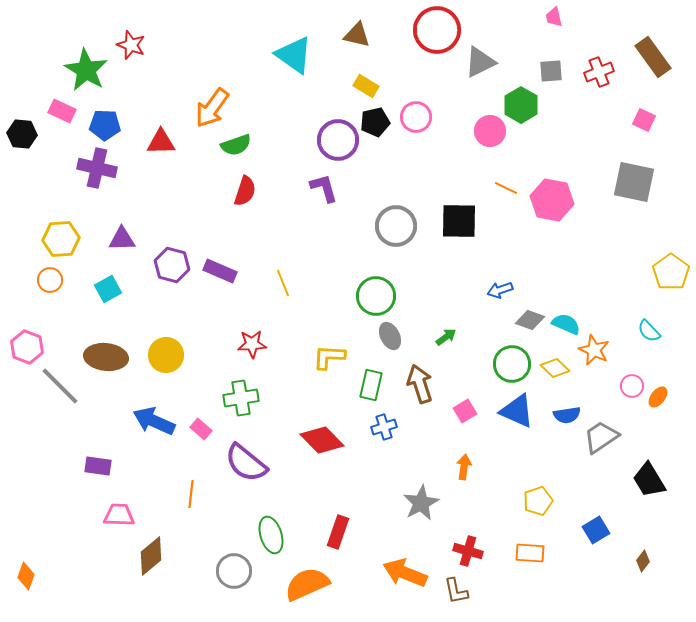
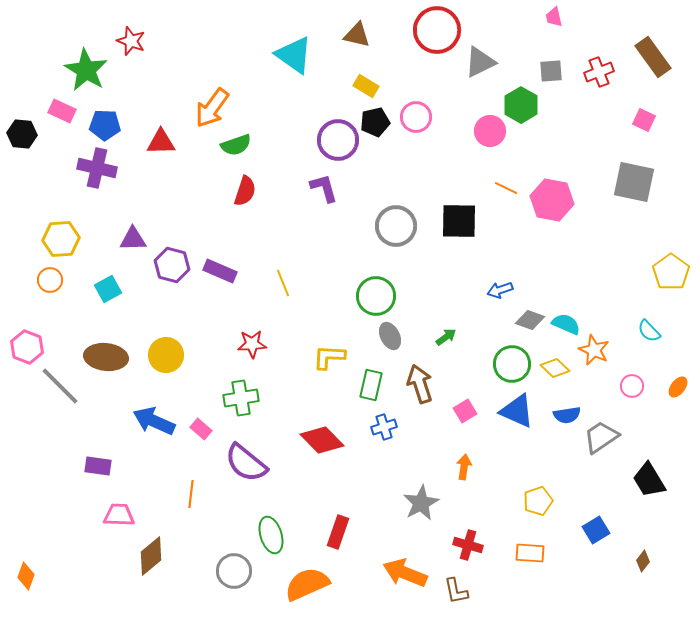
red star at (131, 45): moved 4 px up
purple triangle at (122, 239): moved 11 px right
orange ellipse at (658, 397): moved 20 px right, 10 px up
red cross at (468, 551): moved 6 px up
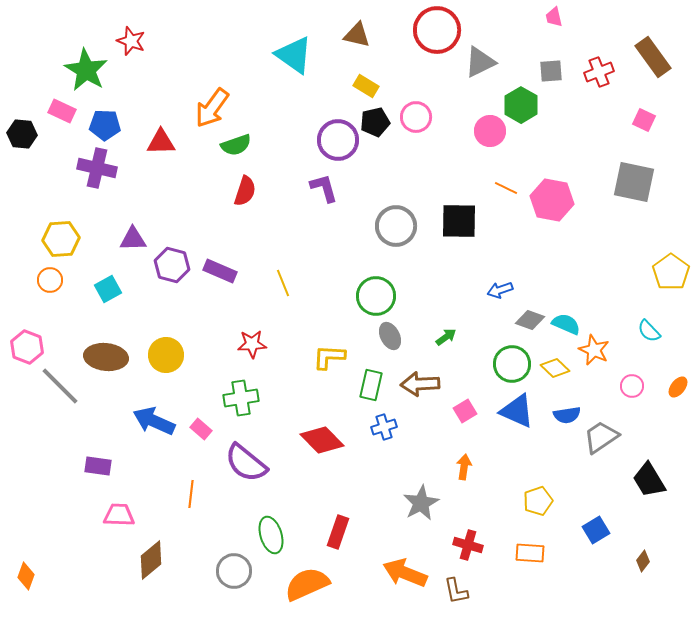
brown arrow at (420, 384): rotated 75 degrees counterclockwise
brown diamond at (151, 556): moved 4 px down
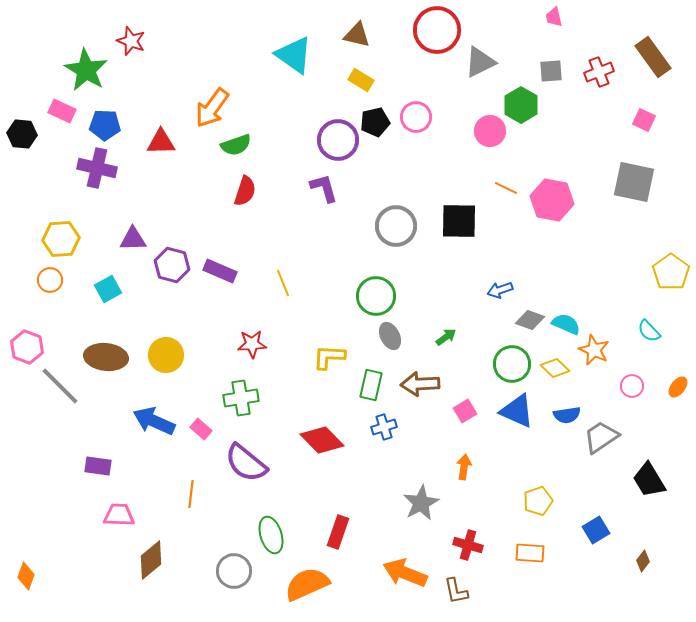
yellow rectangle at (366, 86): moved 5 px left, 6 px up
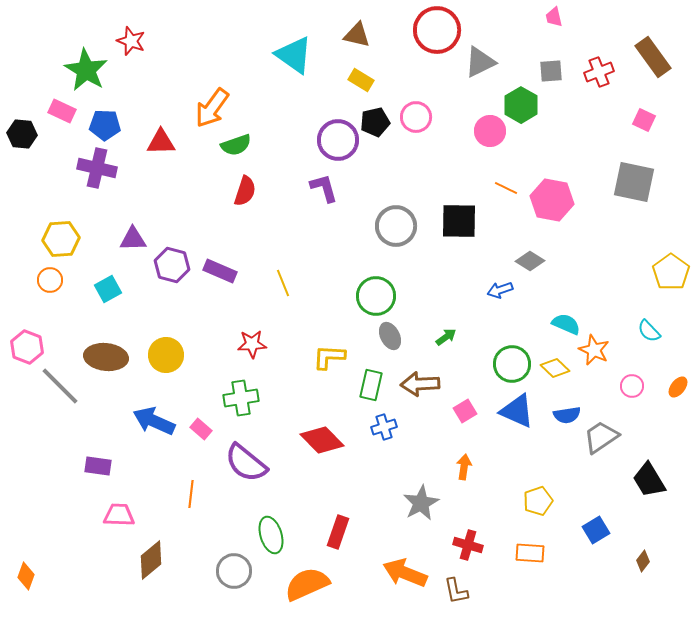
gray diamond at (530, 320): moved 59 px up; rotated 12 degrees clockwise
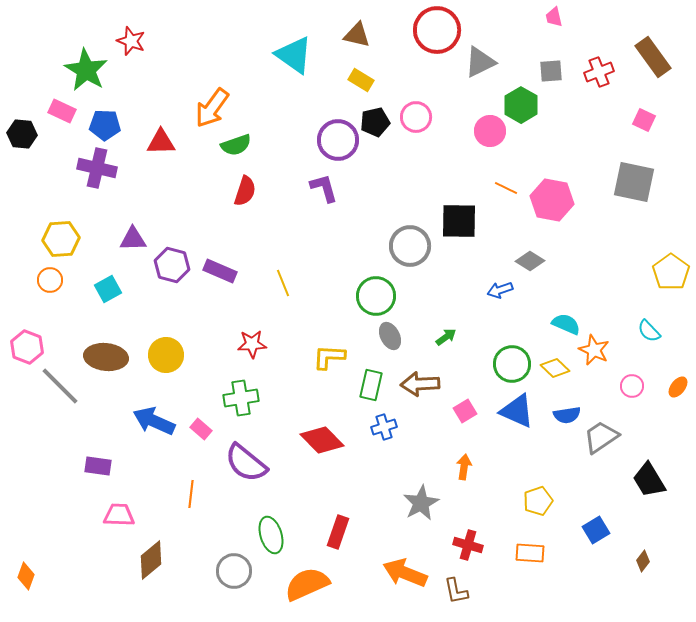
gray circle at (396, 226): moved 14 px right, 20 px down
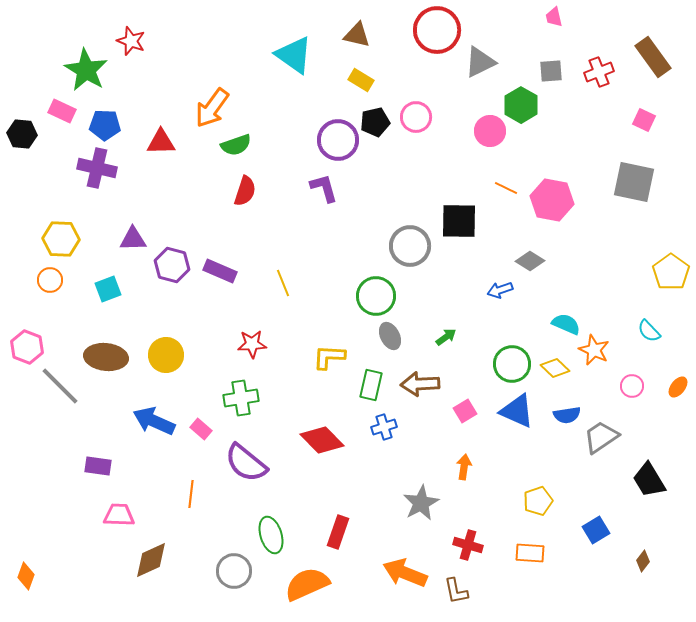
yellow hexagon at (61, 239): rotated 6 degrees clockwise
cyan square at (108, 289): rotated 8 degrees clockwise
brown diamond at (151, 560): rotated 15 degrees clockwise
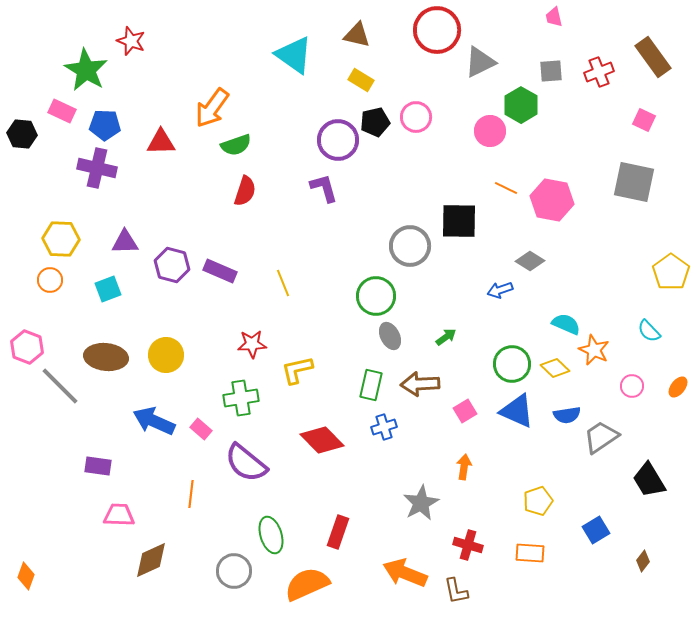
purple triangle at (133, 239): moved 8 px left, 3 px down
yellow L-shape at (329, 357): moved 32 px left, 13 px down; rotated 16 degrees counterclockwise
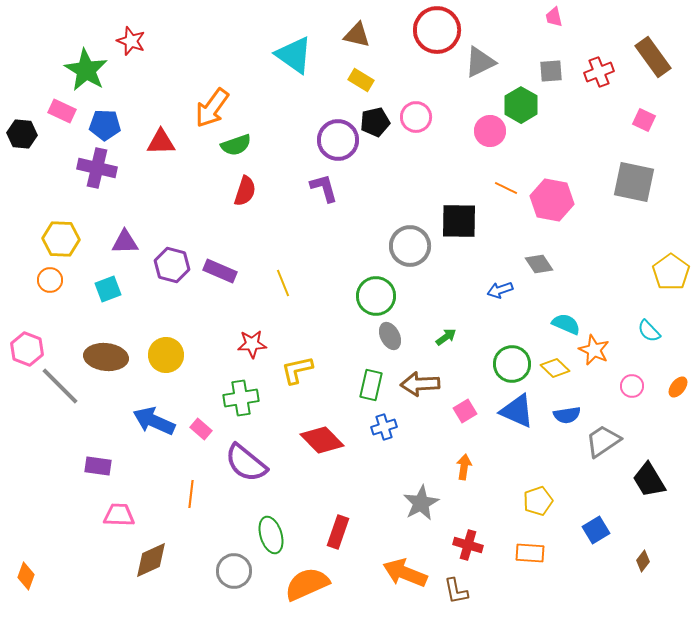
gray diamond at (530, 261): moved 9 px right, 3 px down; rotated 24 degrees clockwise
pink hexagon at (27, 347): moved 2 px down
gray trapezoid at (601, 437): moved 2 px right, 4 px down
